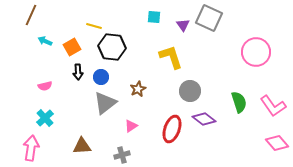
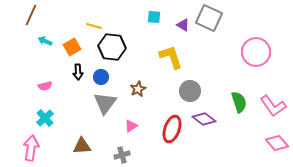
purple triangle: rotated 24 degrees counterclockwise
gray triangle: rotated 15 degrees counterclockwise
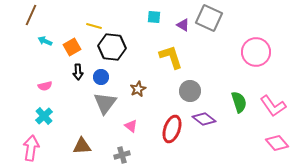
cyan cross: moved 1 px left, 2 px up
pink triangle: rotated 48 degrees counterclockwise
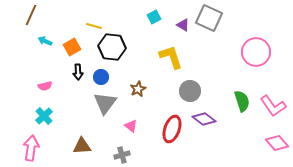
cyan square: rotated 32 degrees counterclockwise
green semicircle: moved 3 px right, 1 px up
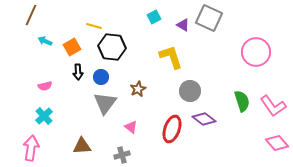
pink triangle: moved 1 px down
